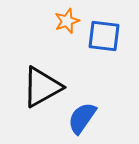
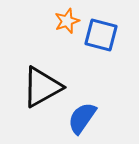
blue square: moved 3 px left, 1 px up; rotated 8 degrees clockwise
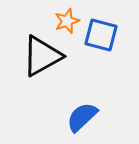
black triangle: moved 31 px up
blue semicircle: moved 1 px up; rotated 12 degrees clockwise
